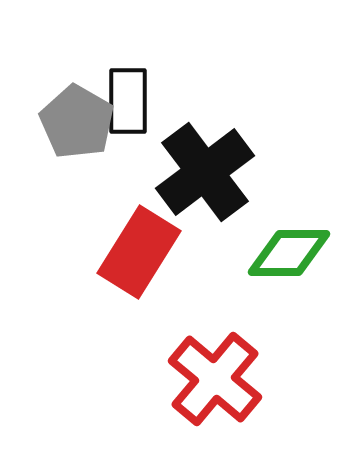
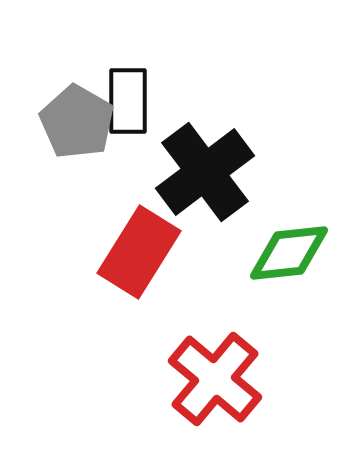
green diamond: rotated 6 degrees counterclockwise
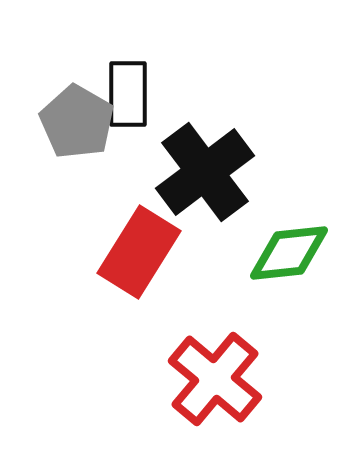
black rectangle: moved 7 px up
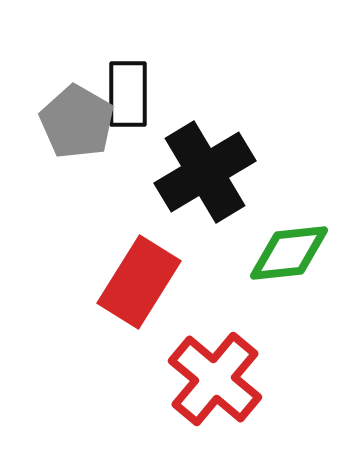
black cross: rotated 6 degrees clockwise
red rectangle: moved 30 px down
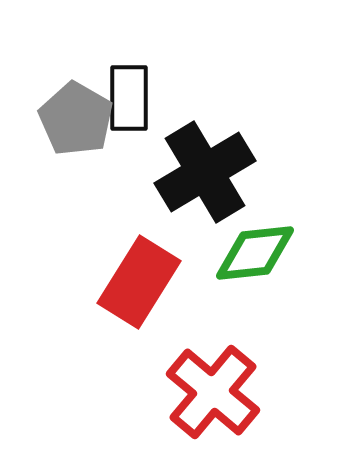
black rectangle: moved 1 px right, 4 px down
gray pentagon: moved 1 px left, 3 px up
green diamond: moved 34 px left
red cross: moved 2 px left, 13 px down
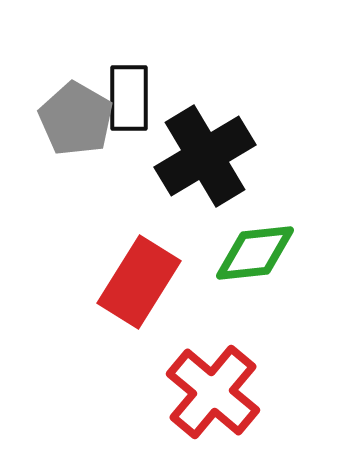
black cross: moved 16 px up
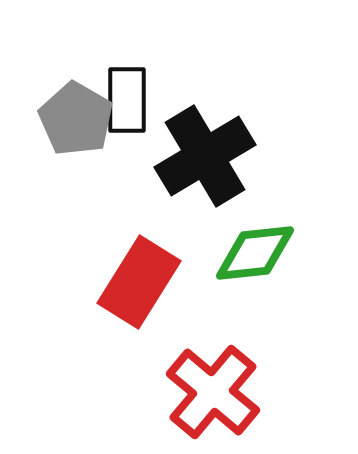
black rectangle: moved 2 px left, 2 px down
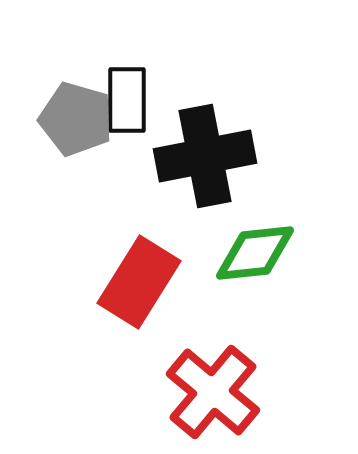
gray pentagon: rotated 14 degrees counterclockwise
black cross: rotated 20 degrees clockwise
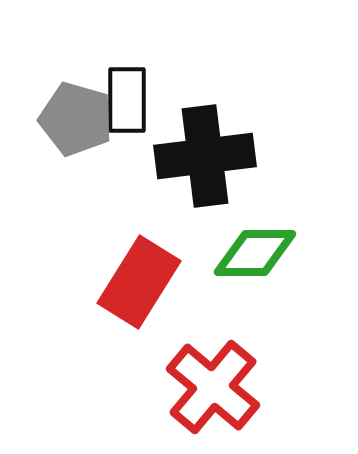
black cross: rotated 4 degrees clockwise
green diamond: rotated 6 degrees clockwise
red cross: moved 5 px up
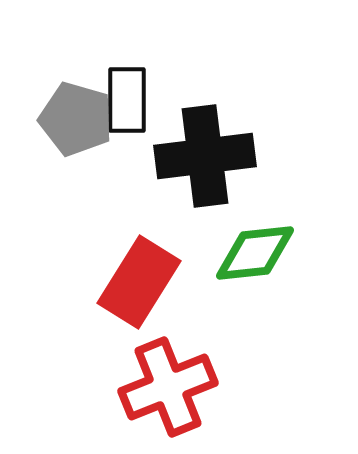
green diamond: rotated 6 degrees counterclockwise
red cross: moved 45 px left; rotated 28 degrees clockwise
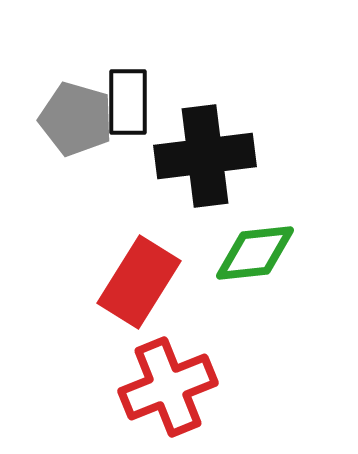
black rectangle: moved 1 px right, 2 px down
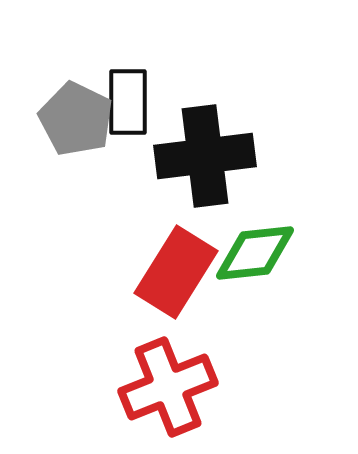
gray pentagon: rotated 10 degrees clockwise
red rectangle: moved 37 px right, 10 px up
